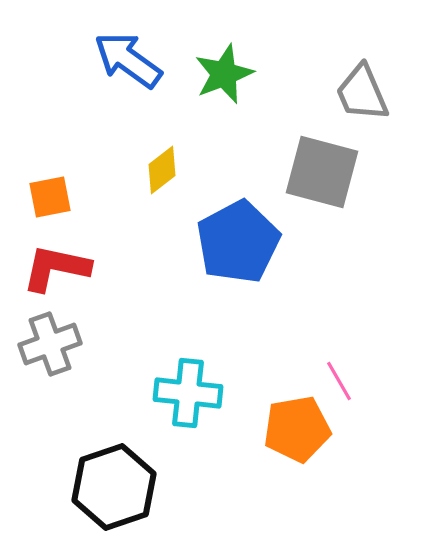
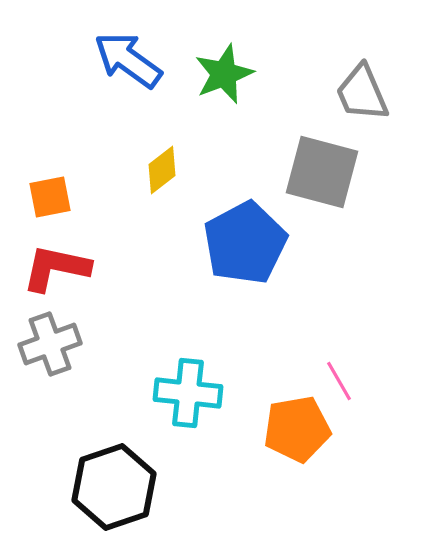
blue pentagon: moved 7 px right, 1 px down
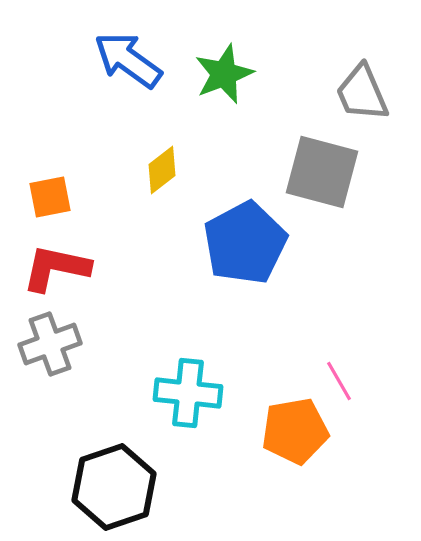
orange pentagon: moved 2 px left, 2 px down
